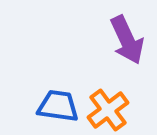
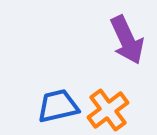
blue trapezoid: rotated 21 degrees counterclockwise
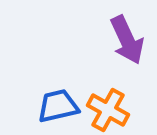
orange cross: rotated 24 degrees counterclockwise
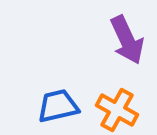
orange cross: moved 9 px right
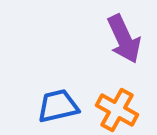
purple arrow: moved 3 px left, 1 px up
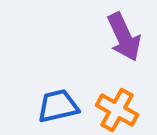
purple arrow: moved 2 px up
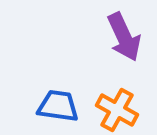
blue trapezoid: rotated 21 degrees clockwise
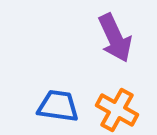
purple arrow: moved 9 px left, 1 px down
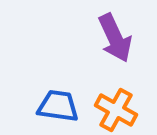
orange cross: moved 1 px left
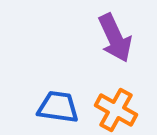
blue trapezoid: moved 1 px down
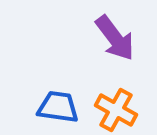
purple arrow: rotated 12 degrees counterclockwise
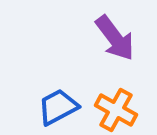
blue trapezoid: rotated 36 degrees counterclockwise
